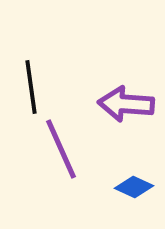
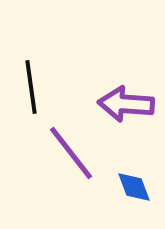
purple line: moved 10 px right, 4 px down; rotated 14 degrees counterclockwise
blue diamond: rotated 45 degrees clockwise
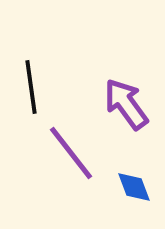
purple arrow: rotated 50 degrees clockwise
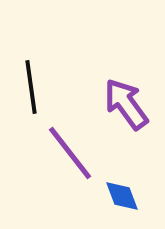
purple line: moved 1 px left
blue diamond: moved 12 px left, 9 px down
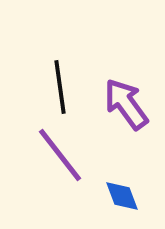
black line: moved 29 px right
purple line: moved 10 px left, 2 px down
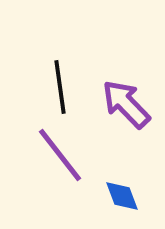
purple arrow: rotated 8 degrees counterclockwise
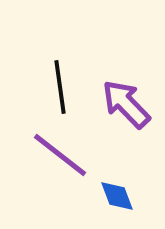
purple line: rotated 14 degrees counterclockwise
blue diamond: moved 5 px left
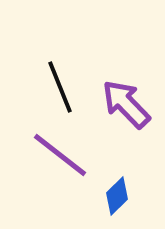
black line: rotated 14 degrees counterclockwise
blue diamond: rotated 66 degrees clockwise
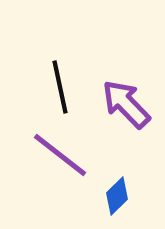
black line: rotated 10 degrees clockwise
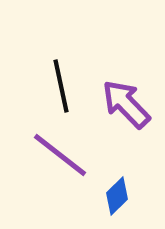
black line: moved 1 px right, 1 px up
